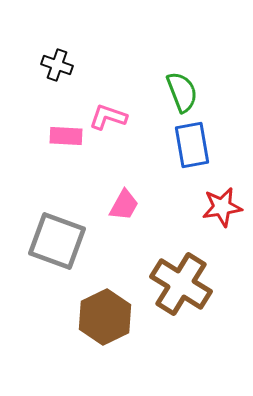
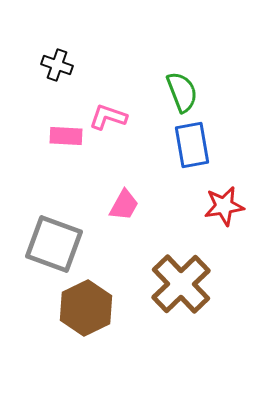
red star: moved 2 px right, 1 px up
gray square: moved 3 px left, 3 px down
brown cross: rotated 14 degrees clockwise
brown hexagon: moved 19 px left, 9 px up
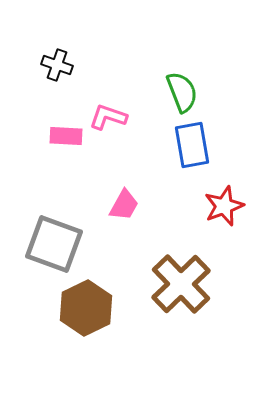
red star: rotated 12 degrees counterclockwise
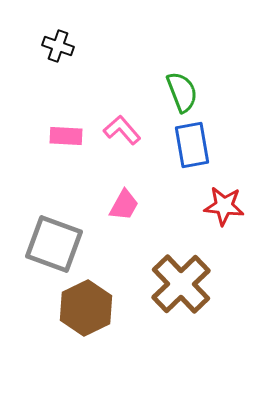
black cross: moved 1 px right, 19 px up
pink L-shape: moved 14 px right, 13 px down; rotated 30 degrees clockwise
red star: rotated 27 degrees clockwise
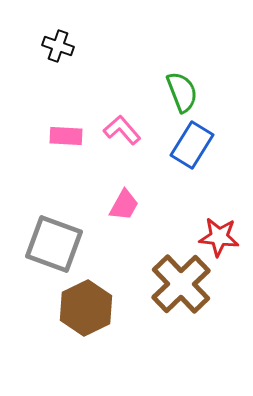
blue rectangle: rotated 42 degrees clockwise
red star: moved 5 px left, 31 px down
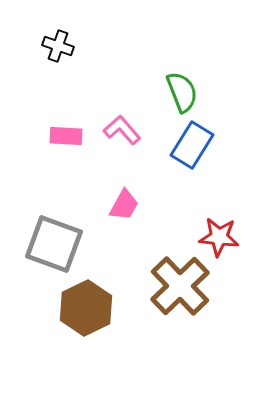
brown cross: moved 1 px left, 2 px down
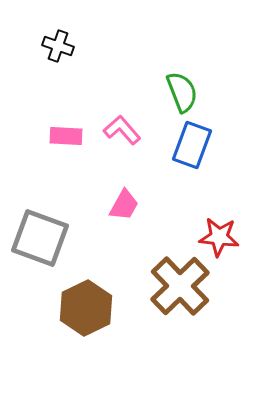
blue rectangle: rotated 12 degrees counterclockwise
gray square: moved 14 px left, 6 px up
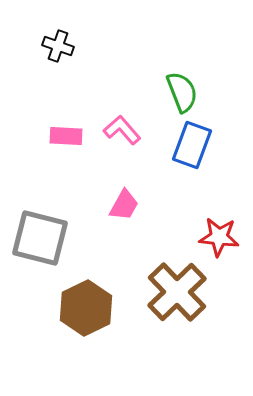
gray square: rotated 6 degrees counterclockwise
brown cross: moved 3 px left, 6 px down
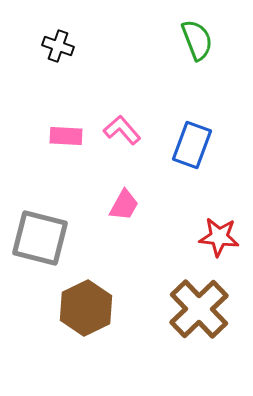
green semicircle: moved 15 px right, 52 px up
brown cross: moved 22 px right, 17 px down
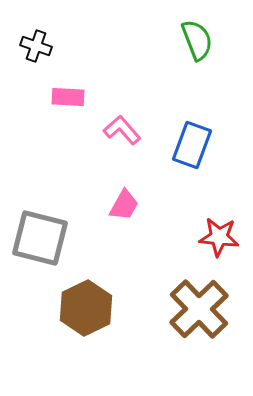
black cross: moved 22 px left
pink rectangle: moved 2 px right, 39 px up
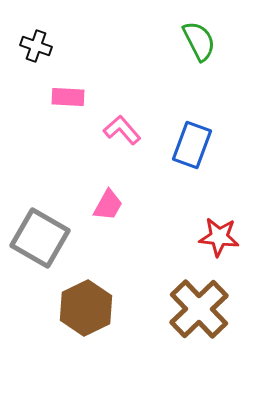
green semicircle: moved 2 px right, 1 px down; rotated 6 degrees counterclockwise
pink trapezoid: moved 16 px left
gray square: rotated 16 degrees clockwise
